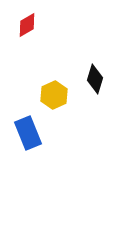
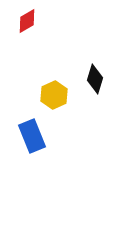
red diamond: moved 4 px up
blue rectangle: moved 4 px right, 3 px down
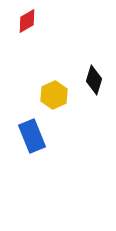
black diamond: moved 1 px left, 1 px down
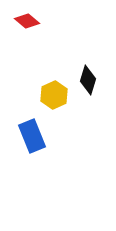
red diamond: rotated 70 degrees clockwise
black diamond: moved 6 px left
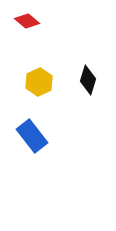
yellow hexagon: moved 15 px left, 13 px up
blue rectangle: rotated 16 degrees counterclockwise
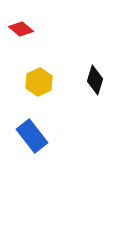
red diamond: moved 6 px left, 8 px down
black diamond: moved 7 px right
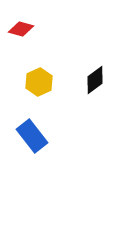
red diamond: rotated 25 degrees counterclockwise
black diamond: rotated 36 degrees clockwise
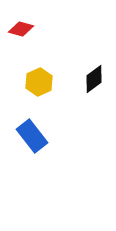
black diamond: moved 1 px left, 1 px up
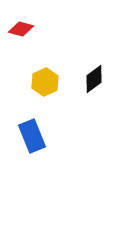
yellow hexagon: moved 6 px right
blue rectangle: rotated 16 degrees clockwise
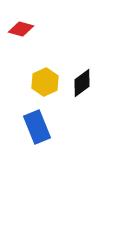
black diamond: moved 12 px left, 4 px down
blue rectangle: moved 5 px right, 9 px up
